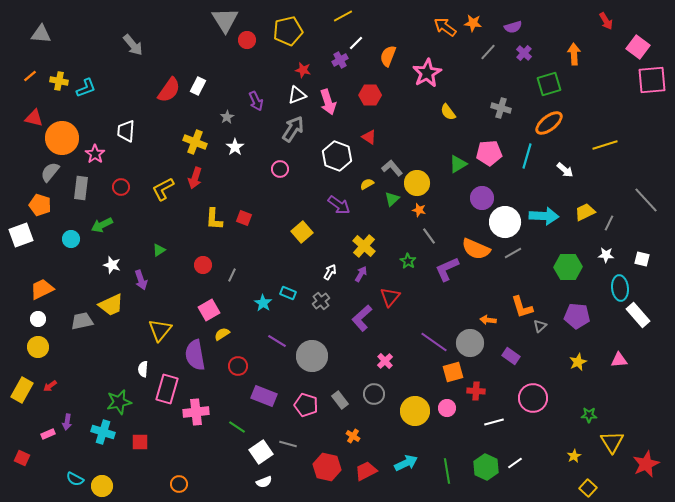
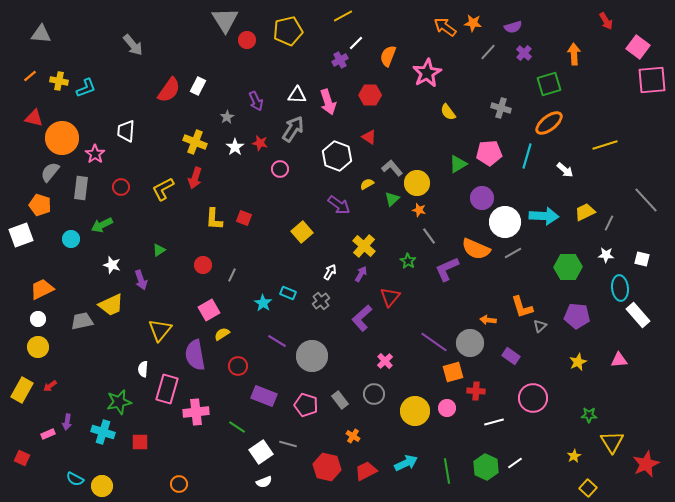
red star at (303, 70): moved 43 px left, 73 px down
white triangle at (297, 95): rotated 24 degrees clockwise
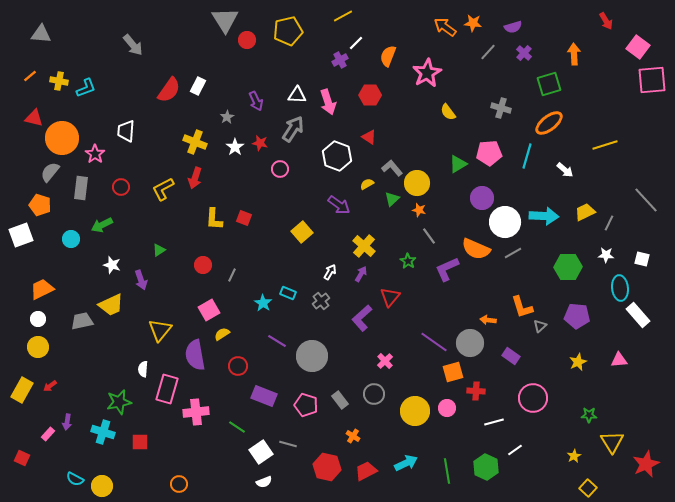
pink rectangle at (48, 434): rotated 24 degrees counterclockwise
white line at (515, 463): moved 13 px up
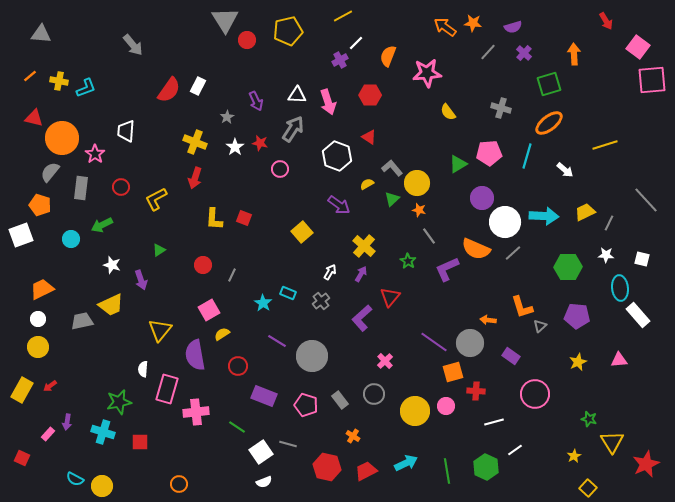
pink star at (427, 73): rotated 24 degrees clockwise
yellow L-shape at (163, 189): moved 7 px left, 10 px down
gray line at (513, 253): rotated 12 degrees counterclockwise
pink circle at (533, 398): moved 2 px right, 4 px up
pink circle at (447, 408): moved 1 px left, 2 px up
green star at (589, 415): moved 4 px down; rotated 14 degrees clockwise
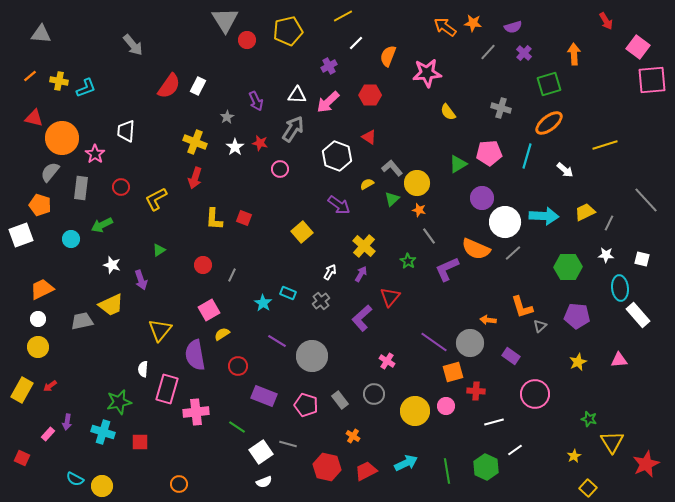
purple cross at (340, 60): moved 11 px left, 6 px down
red semicircle at (169, 90): moved 4 px up
pink arrow at (328, 102): rotated 65 degrees clockwise
pink cross at (385, 361): moved 2 px right; rotated 14 degrees counterclockwise
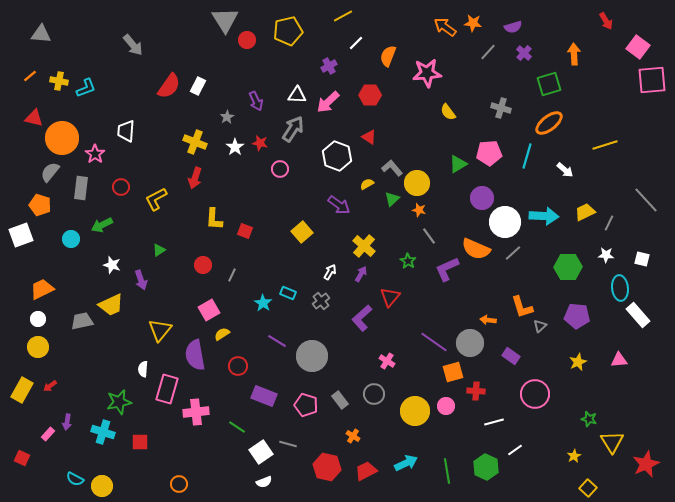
red square at (244, 218): moved 1 px right, 13 px down
